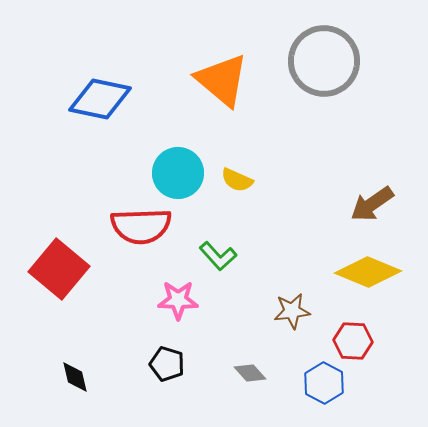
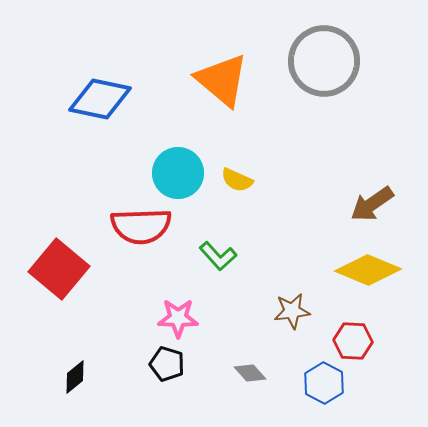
yellow diamond: moved 2 px up
pink star: moved 18 px down
black diamond: rotated 64 degrees clockwise
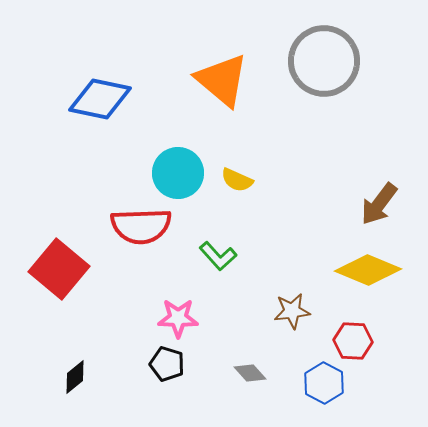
brown arrow: moved 7 px right; rotated 18 degrees counterclockwise
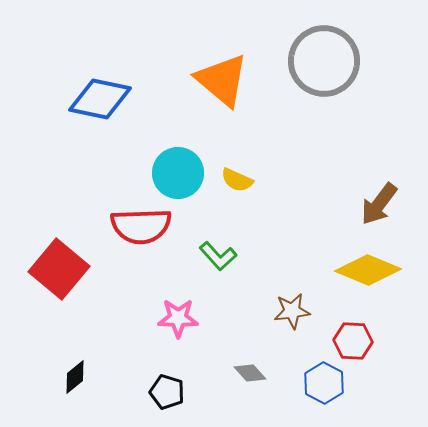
black pentagon: moved 28 px down
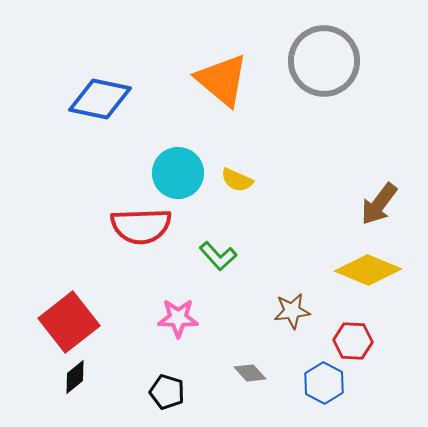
red square: moved 10 px right, 53 px down; rotated 12 degrees clockwise
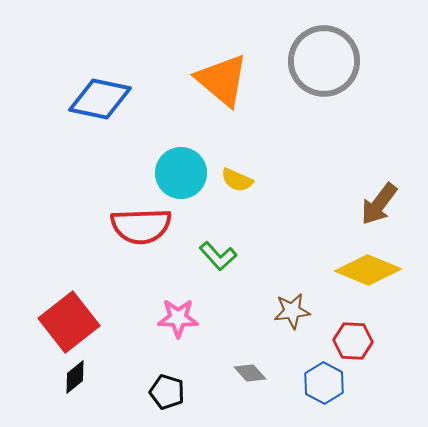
cyan circle: moved 3 px right
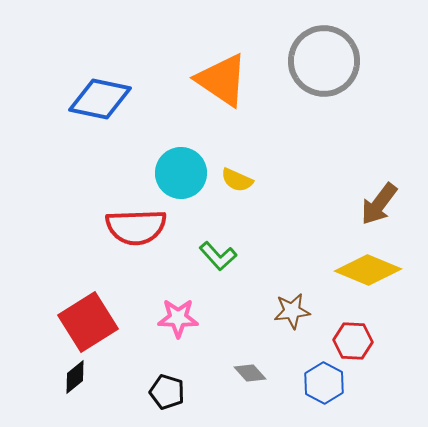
orange triangle: rotated 6 degrees counterclockwise
red semicircle: moved 5 px left, 1 px down
red square: moved 19 px right; rotated 6 degrees clockwise
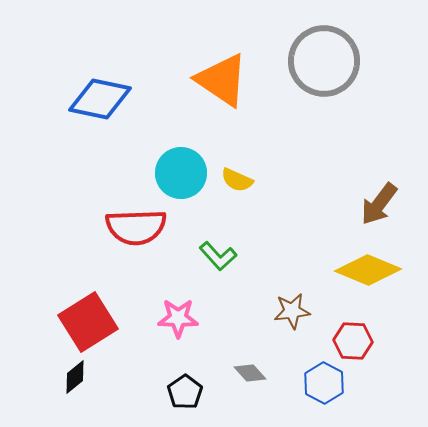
black pentagon: moved 18 px right; rotated 20 degrees clockwise
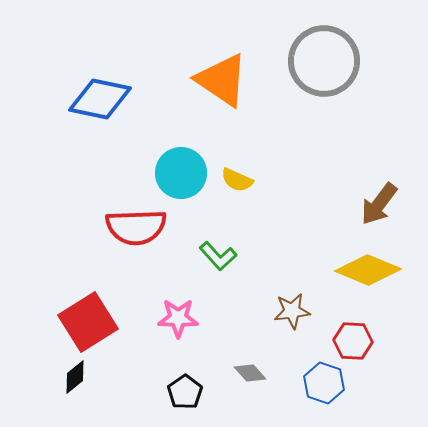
blue hexagon: rotated 9 degrees counterclockwise
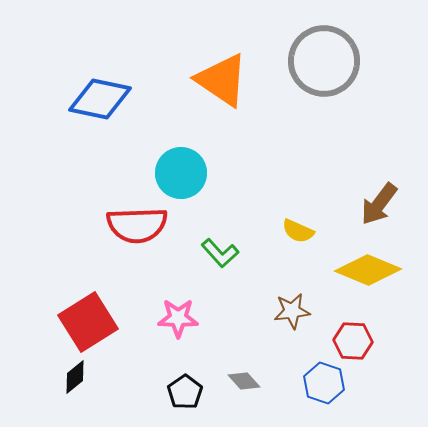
yellow semicircle: moved 61 px right, 51 px down
red semicircle: moved 1 px right, 2 px up
green L-shape: moved 2 px right, 3 px up
gray diamond: moved 6 px left, 8 px down
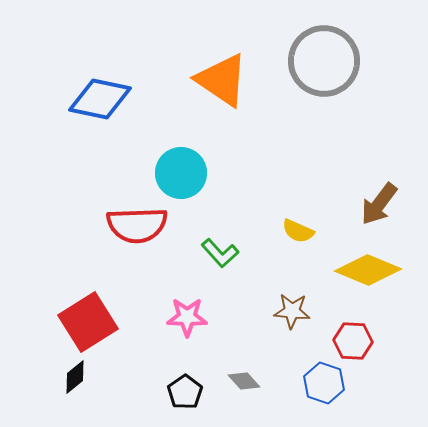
brown star: rotated 12 degrees clockwise
pink star: moved 9 px right, 1 px up
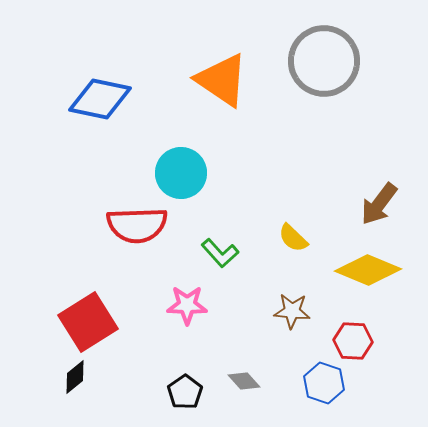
yellow semicircle: moved 5 px left, 7 px down; rotated 20 degrees clockwise
pink star: moved 12 px up
